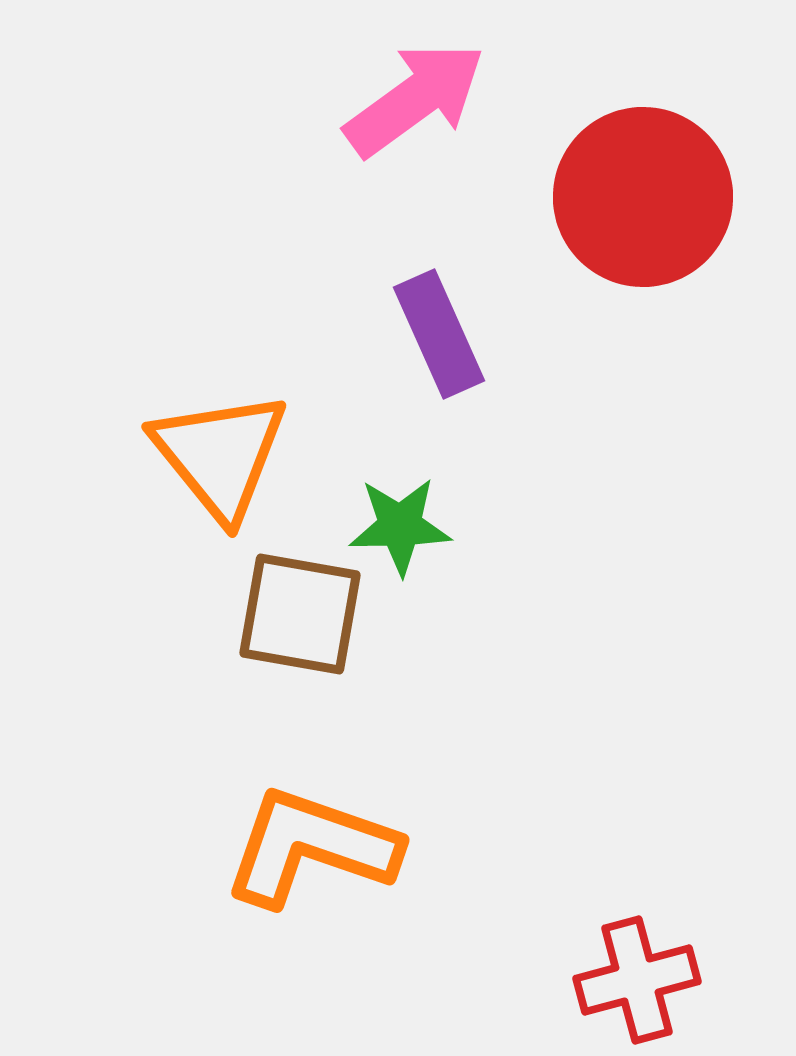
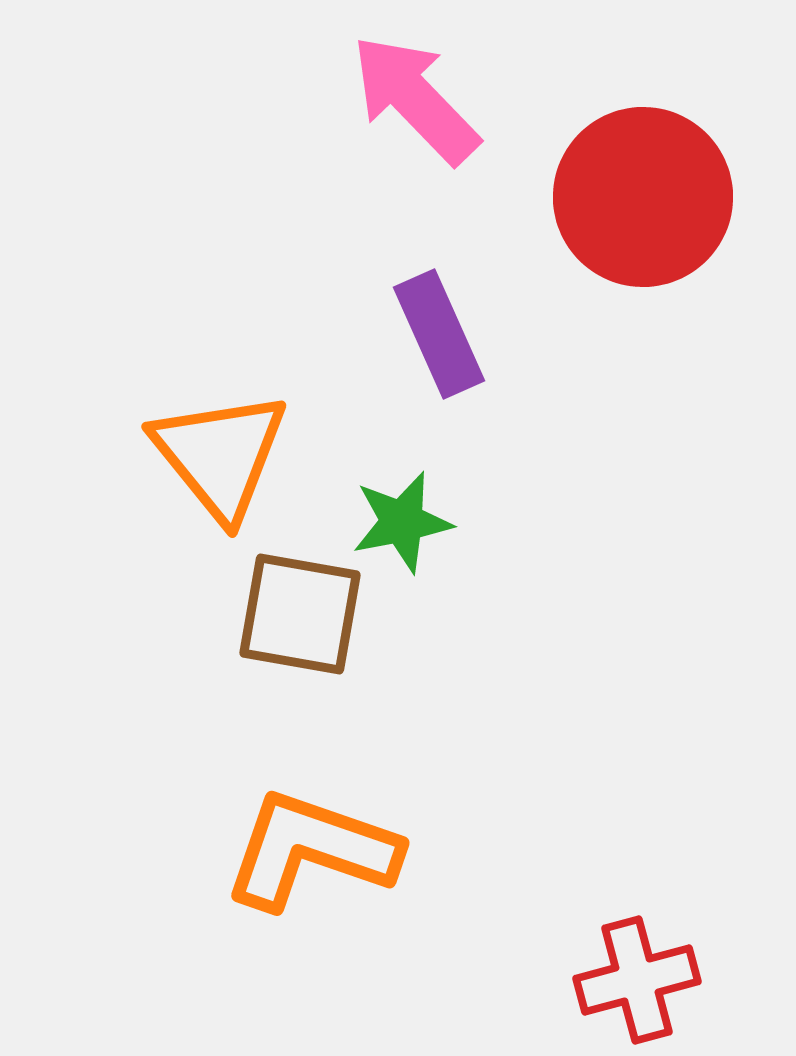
pink arrow: rotated 98 degrees counterclockwise
green star: moved 2 px right, 4 px up; rotated 10 degrees counterclockwise
orange L-shape: moved 3 px down
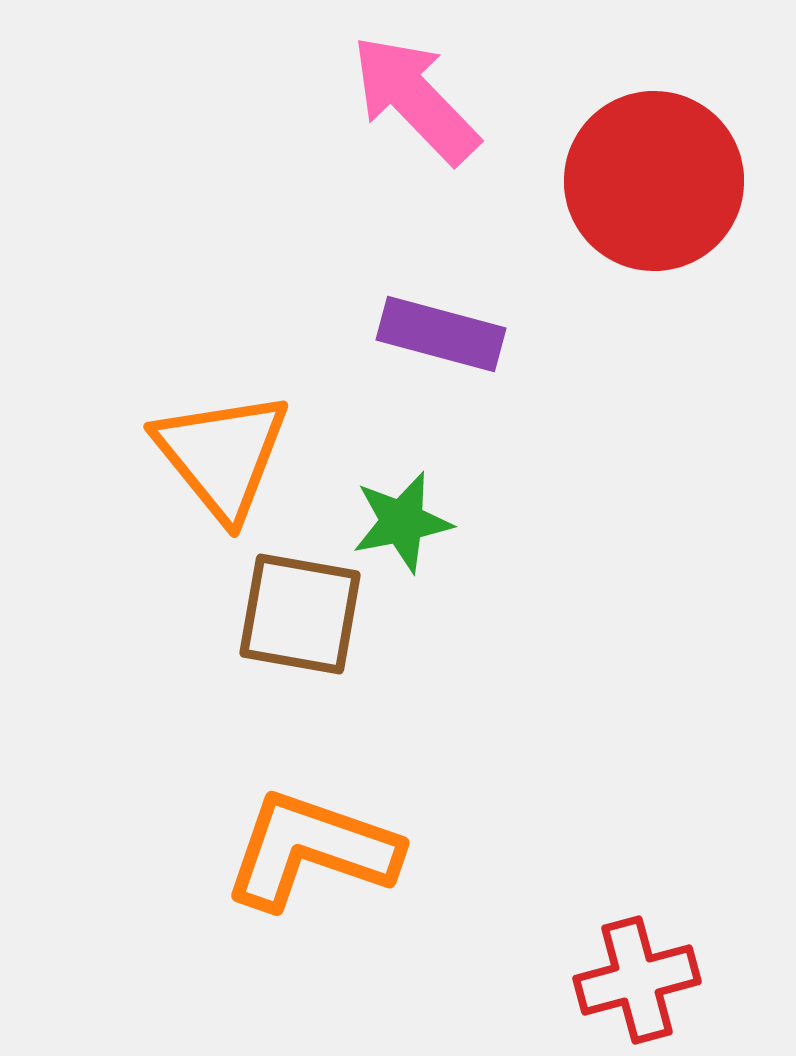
red circle: moved 11 px right, 16 px up
purple rectangle: moved 2 px right; rotated 51 degrees counterclockwise
orange triangle: moved 2 px right
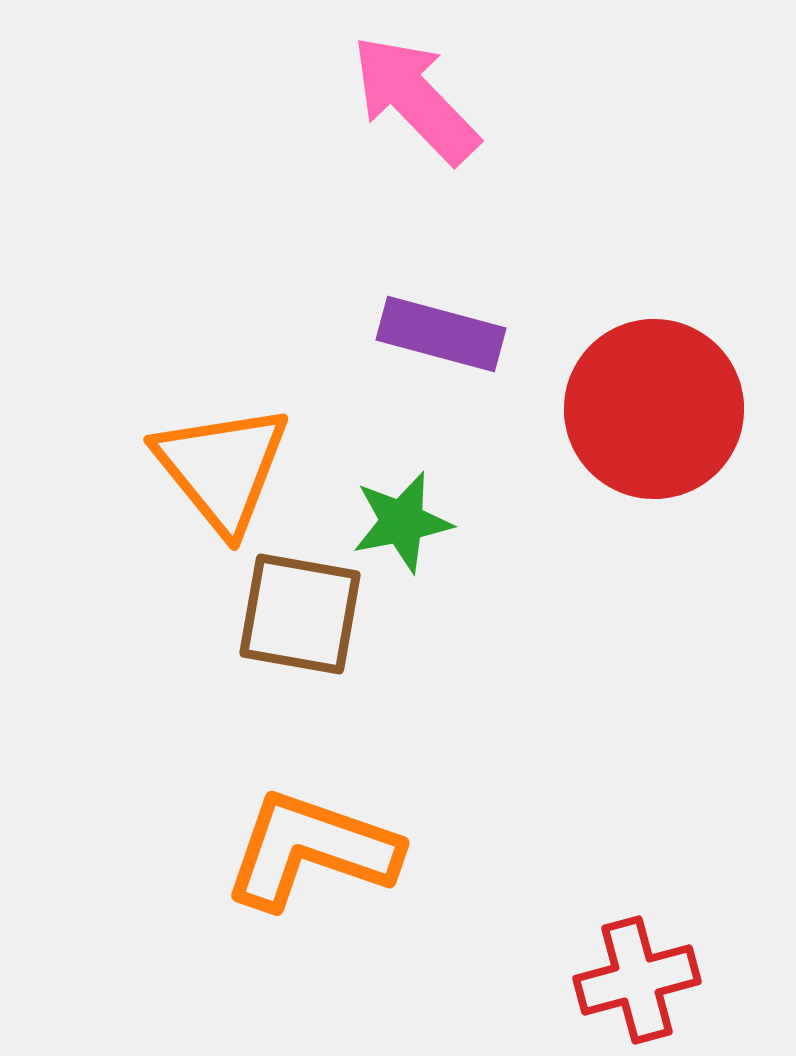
red circle: moved 228 px down
orange triangle: moved 13 px down
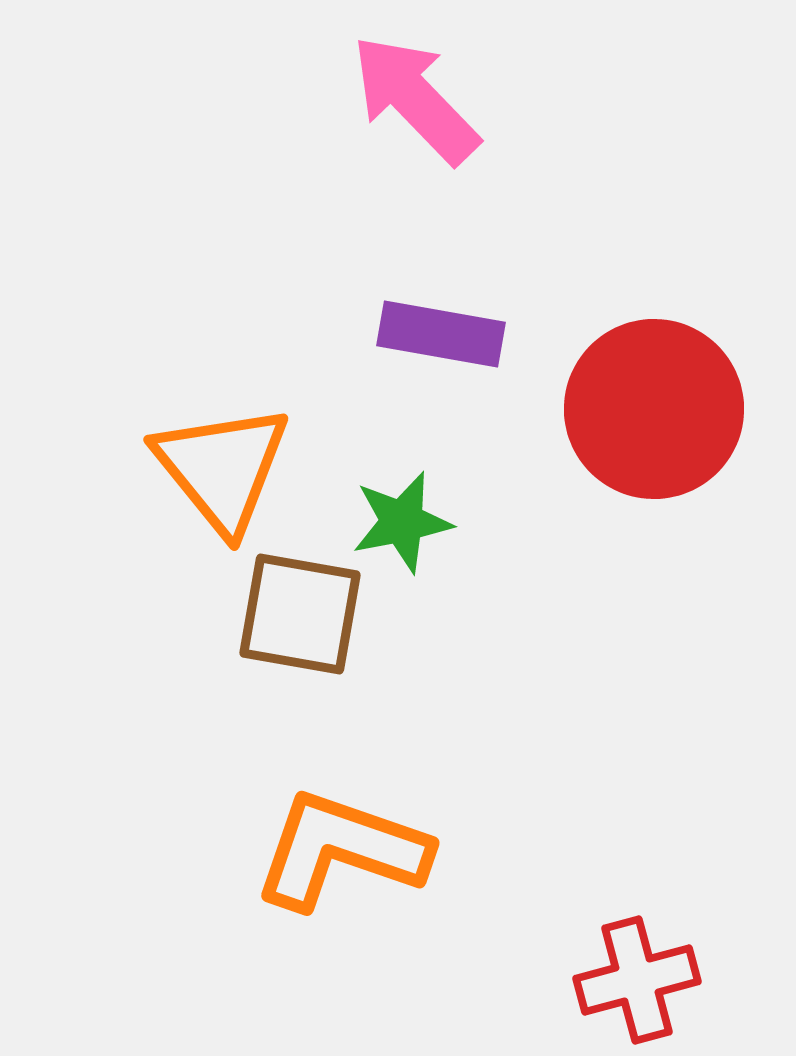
purple rectangle: rotated 5 degrees counterclockwise
orange L-shape: moved 30 px right
